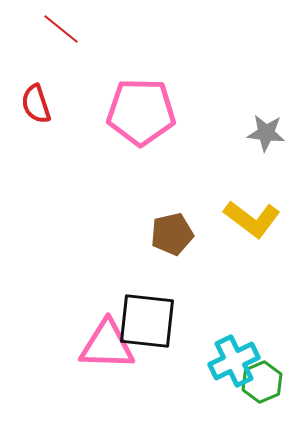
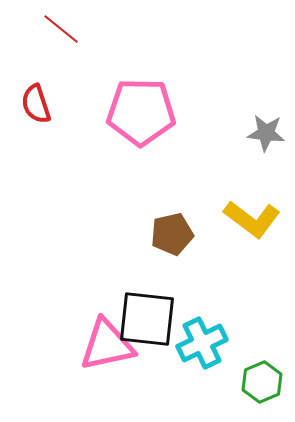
black square: moved 2 px up
pink triangle: rotated 14 degrees counterclockwise
cyan cross: moved 32 px left, 18 px up
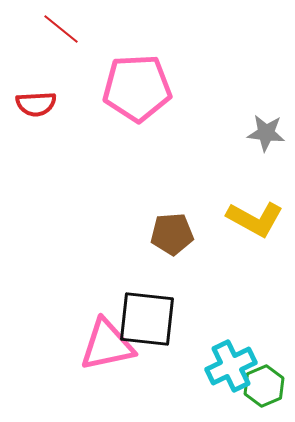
red semicircle: rotated 75 degrees counterclockwise
pink pentagon: moved 4 px left, 24 px up; rotated 4 degrees counterclockwise
yellow L-shape: moved 3 px right; rotated 8 degrees counterclockwise
brown pentagon: rotated 9 degrees clockwise
cyan cross: moved 29 px right, 23 px down
green hexagon: moved 2 px right, 4 px down
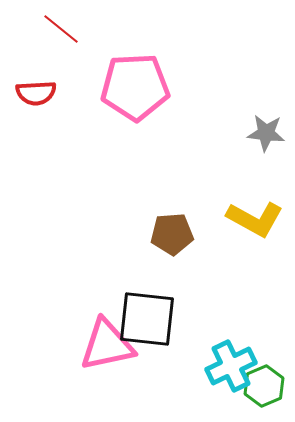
pink pentagon: moved 2 px left, 1 px up
red semicircle: moved 11 px up
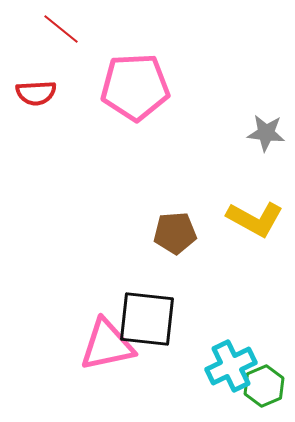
brown pentagon: moved 3 px right, 1 px up
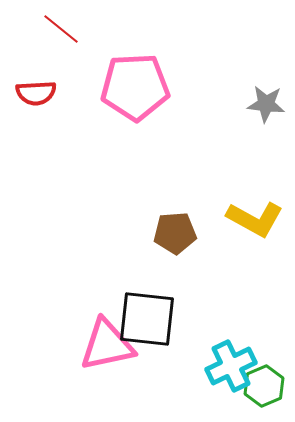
gray star: moved 29 px up
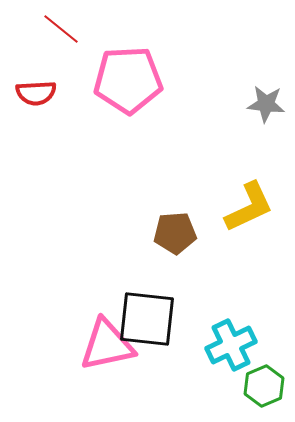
pink pentagon: moved 7 px left, 7 px up
yellow L-shape: moved 6 px left, 12 px up; rotated 54 degrees counterclockwise
cyan cross: moved 21 px up
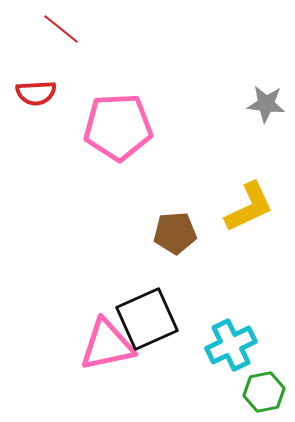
pink pentagon: moved 10 px left, 47 px down
black square: rotated 30 degrees counterclockwise
green hexagon: moved 6 px down; rotated 12 degrees clockwise
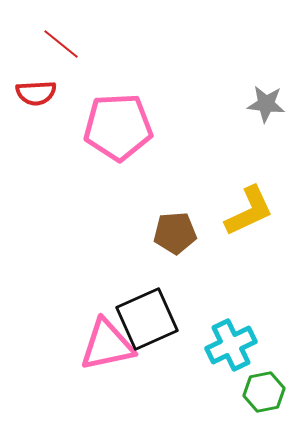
red line: moved 15 px down
yellow L-shape: moved 4 px down
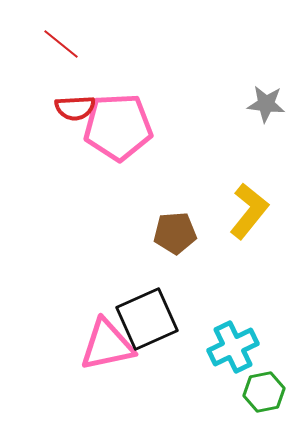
red semicircle: moved 39 px right, 15 px down
yellow L-shape: rotated 26 degrees counterclockwise
cyan cross: moved 2 px right, 2 px down
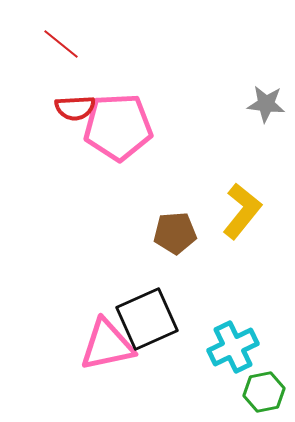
yellow L-shape: moved 7 px left
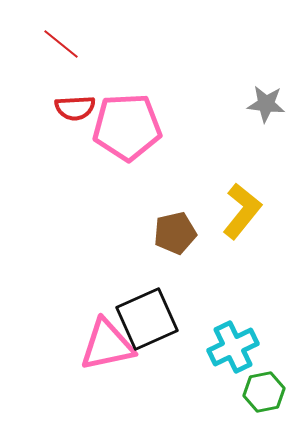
pink pentagon: moved 9 px right
brown pentagon: rotated 9 degrees counterclockwise
